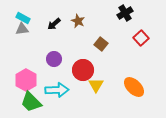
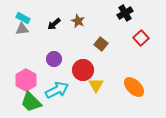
cyan arrow: rotated 25 degrees counterclockwise
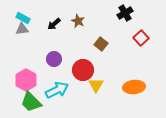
orange ellipse: rotated 50 degrees counterclockwise
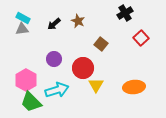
red circle: moved 2 px up
cyan arrow: rotated 10 degrees clockwise
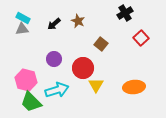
pink hexagon: rotated 15 degrees counterclockwise
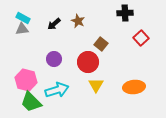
black cross: rotated 28 degrees clockwise
red circle: moved 5 px right, 6 px up
